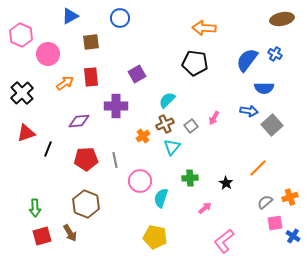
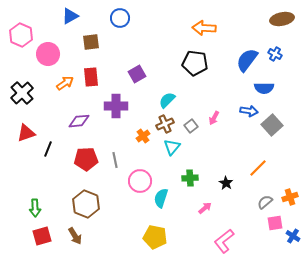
brown arrow at (70, 233): moved 5 px right, 3 px down
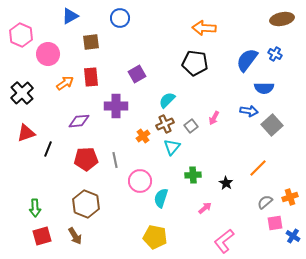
green cross at (190, 178): moved 3 px right, 3 px up
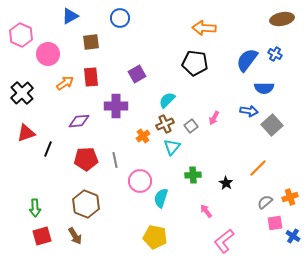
pink arrow at (205, 208): moved 1 px right, 3 px down; rotated 88 degrees counterclockwise
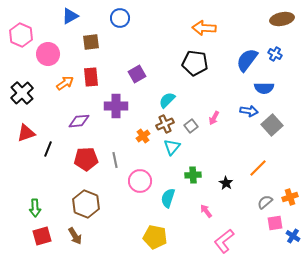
cyan semicircle at (161, 198): moved 7 px right
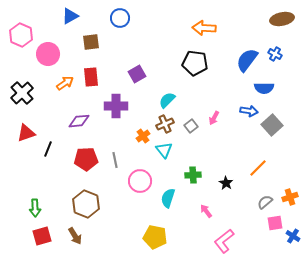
cyan triangle at (172, 147): moved 8 px left, 3 px down; rotated 18 degrees counterclockwise
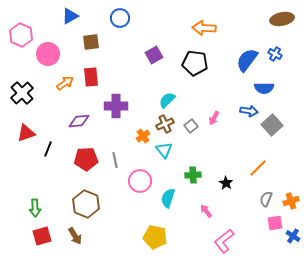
purple square at (137, 74): moved 17 px right, 19 px up
orange cross at (290, 197): moved 1 px right, 4 px down
gray semicircle at (265, 202): moved 1 px right, 3 px up; rotated 28 degrees counterclockwise
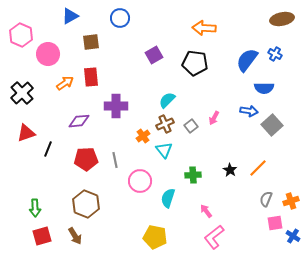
black star at (226, 183): moved 4 px right, 13 px up
pink L-shape at (224, 241): moved 10 px left, 4 px up
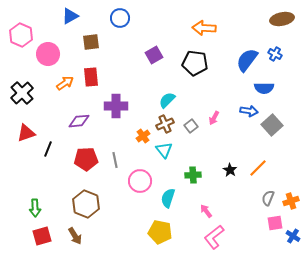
gray semicircle at (266, 199): moved 2 px right, 1 px up
yellow pentagon at (155, 237): moved 5 px right, 5 px up
